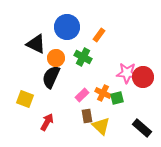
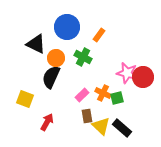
pink star: rotated 10 degrees clockwise
black rectangle: moved 20 px left
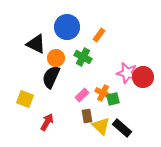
green square: moved 4 px left, 1 px down
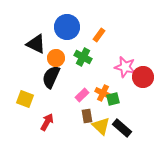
pink star: moved 2 px left, 6 px up
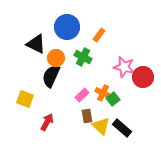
pink star: moved 1 px left
black semicircle: moved 1 px up
green square: rotated 24 degrees counterclockwise
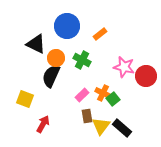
blue circle: moved 1 px up
orange rectangle: moved 1 px right, 1 px up; rotated 16 degrees clockwise
green cross: moved 1 px left, 3 px down
red circle: moved 3 px right, 1 px up
red arrow: moved 4 px left, 2 px down
yellow triangle: rotated 24 degrees clockwise
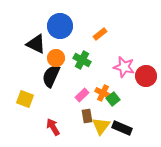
blue circle: moved 7 px left
red arrow: moved 10 px right, 3 px down; rotated 60 degrees counterclockwise
black rectangle: rotated 18 degrees counterclockwise
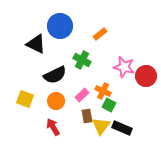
orange circle: moved 43 px down
black semicircle: moved 4 px right, 1 px up; rotated 140 degrees counterclockwise
orange cross: moved 2 px up
green square: moved 4 px left, 6 px down; rotated 24 degrees counterclockwise
